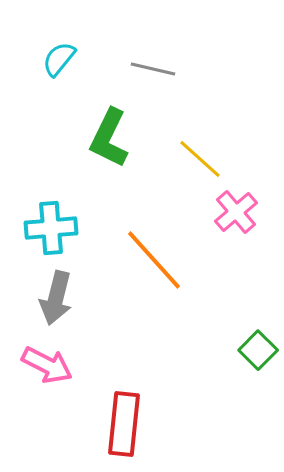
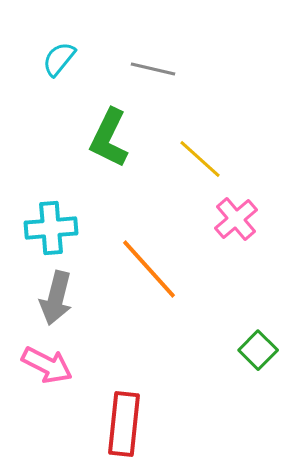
pink cross: moved 7 px down
orange line: moved 5 px left, 9 px down
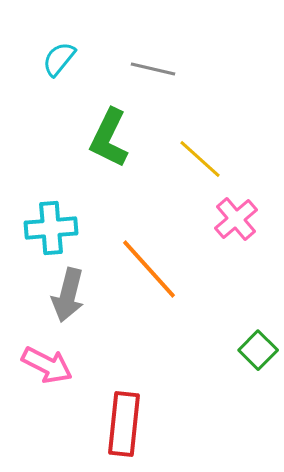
gray arrow: moved 12 px right, 3 px up
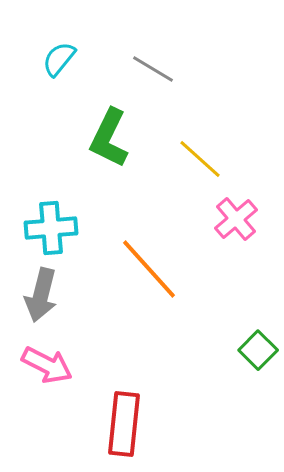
gray line: rotated 18 degrees clockwise
gray arrow: moved 27 px left
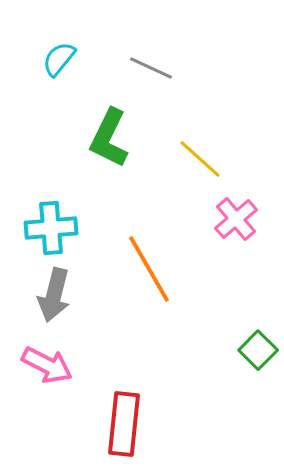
gray line: moved 2 px left, 1 px up; rotated 6 degrees counterclockwise
orange line: rotated 12 degrees clockwise
gray arrow: moved 13 px right
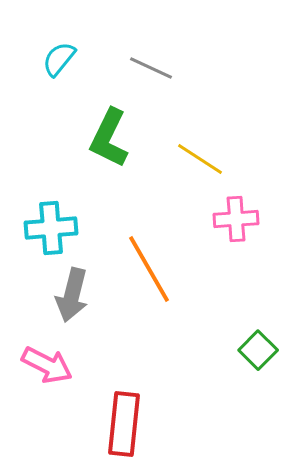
yellow line: rotated 9 degrees counterclockwise
pink cross: rotated 36 degrees clockwise
gray arrow: moved 18 px right
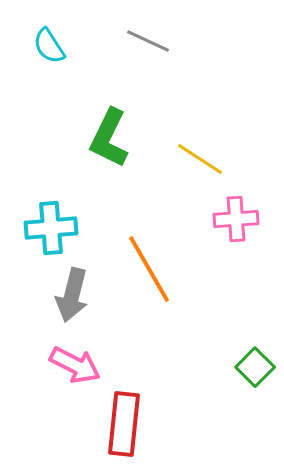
cyan semicircle: moved 10 px left, 13 px up; rotated 72 degrees counterclockwise
gray line: moved 3 px left, 27 px up
green square: moved 3 px left, 17 px down
pink arrow: moved 28 px right
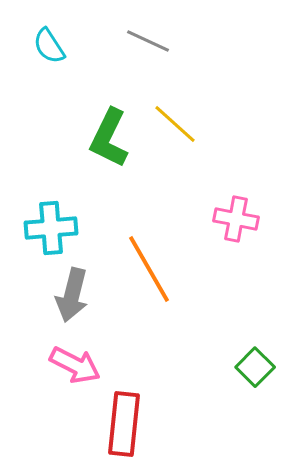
yellow line: moved 25 px left, 35 px up; rotated 9 degrees clockwise
pink cross: rotated 15 degrees clockwise
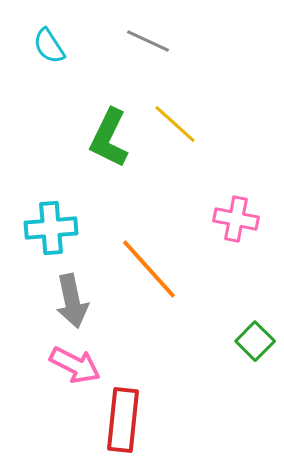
orange line: rotated 12 degrees counterclockwise
gray arrow: moved 6 px down; rotated 26 degrees counterclockwise
green square: moved 26 px up
red rectangle: moved 1 px left, 4 px up
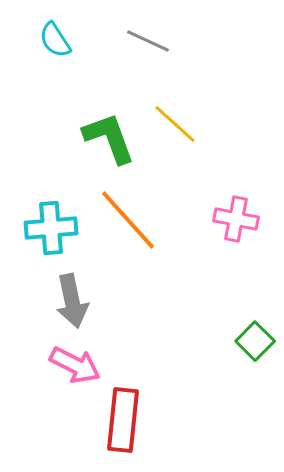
cyan semicircle: moved 6 px right, 6 px up
green L-shape: rotated 134 degrees clockwise
orange line: moved 21 px left, 49 px up
